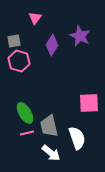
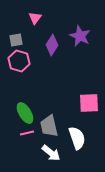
gray square: moved 2 px right, 1 px up
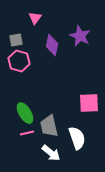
purple diamond: rotated 20 degrees counterclockwise
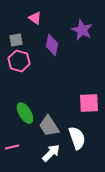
pink triangle: rotated 32 degrees counterclockwise
purple star: moved 2 px right, 6 px up
gray trapezoid: rotated 20 degrees counterclockwise
pink line: moved 15 px left, 14 px down
white arrow: rotated 84 degrees counterclockwise
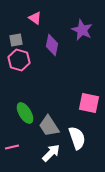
pink hexagon: moved 1 px up
pink square: rotated 15 degrees clockwise
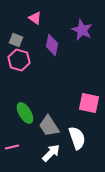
gray square: rotated 32 degrees clockwise
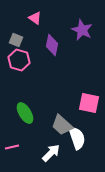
gray trapezoid: moved 13 px right, 1 px up; rotated 15 degrees counterclockwise
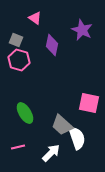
pink line: moved 6 px right
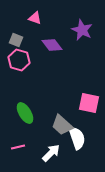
pink triangle: rotated 16 degrees counterclockwise
purple diamond: rotated 50 degrees counterclockwise
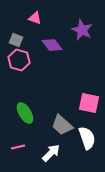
white semicircle: moved 10 px right
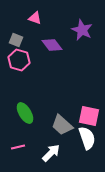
pink square: moved 13 px down
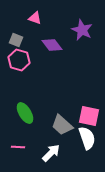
pink line: rotated 16 degrees clockwise
